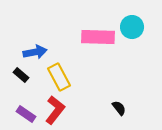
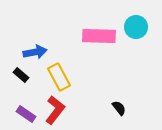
cyan circle: moved 4 px right
pink rectangle: moved 1 px right, 1 px up
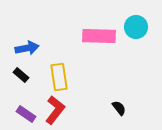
blue arrow: moved 8 px left, 4 px up
yellow rectangle: rotated 20 degrees clockwise
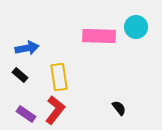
black rectangle: moved 1 px left
